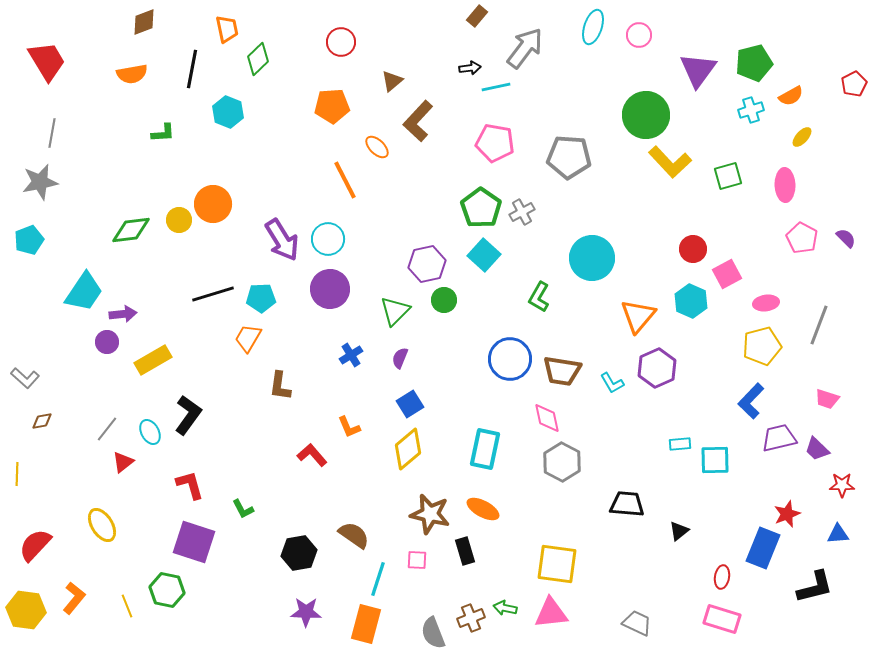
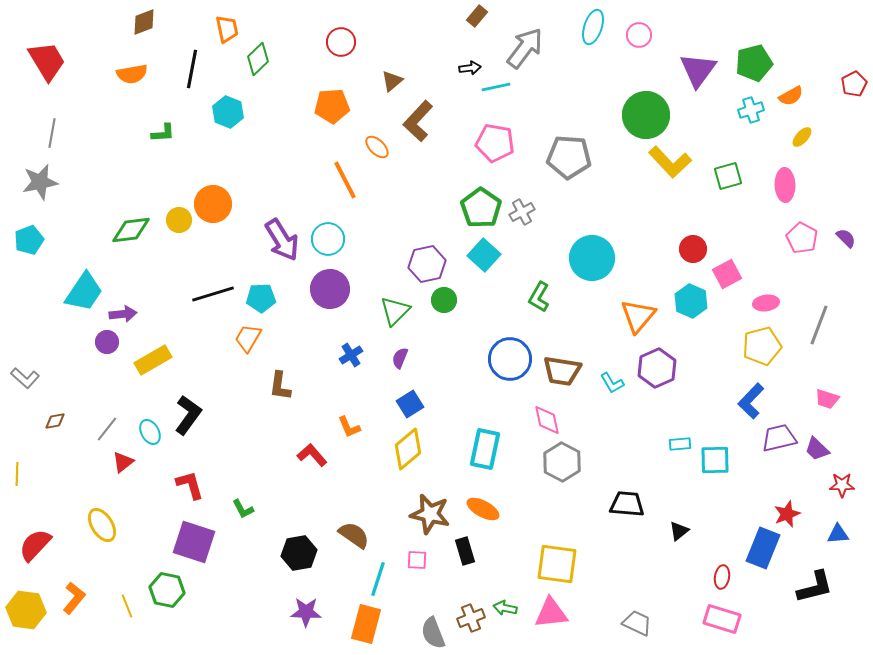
pink diamond at (547, 418): moved 2 px down
brown diamond at (42, 421): moved 13 px right
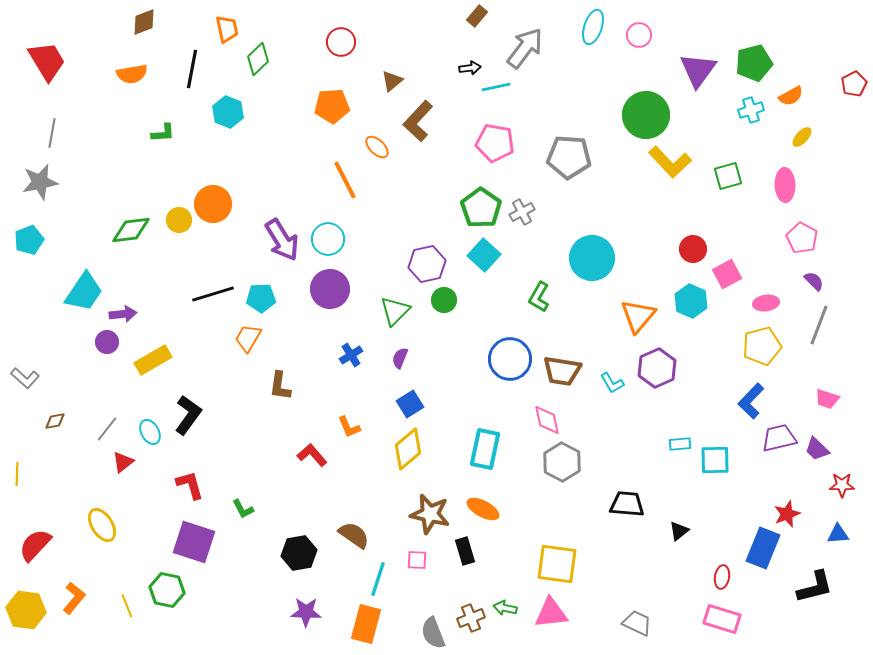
purple semicircle at (846, 238): moved 32 px left, 43 px down
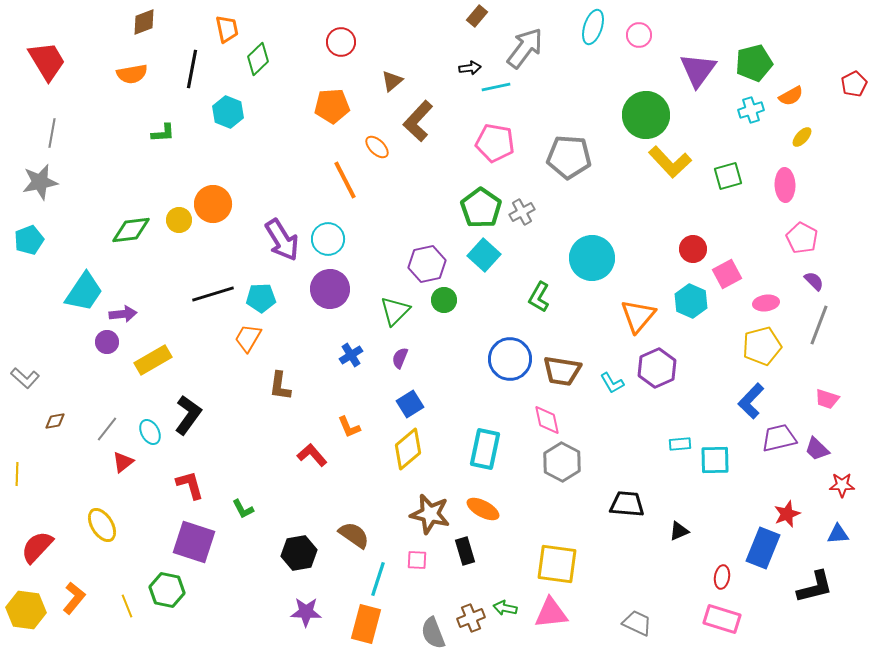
black triangle at (679, 531): rotated 15 degrees clockwise
red semicircle at (35, 545): moved 2 px right, 2 px down
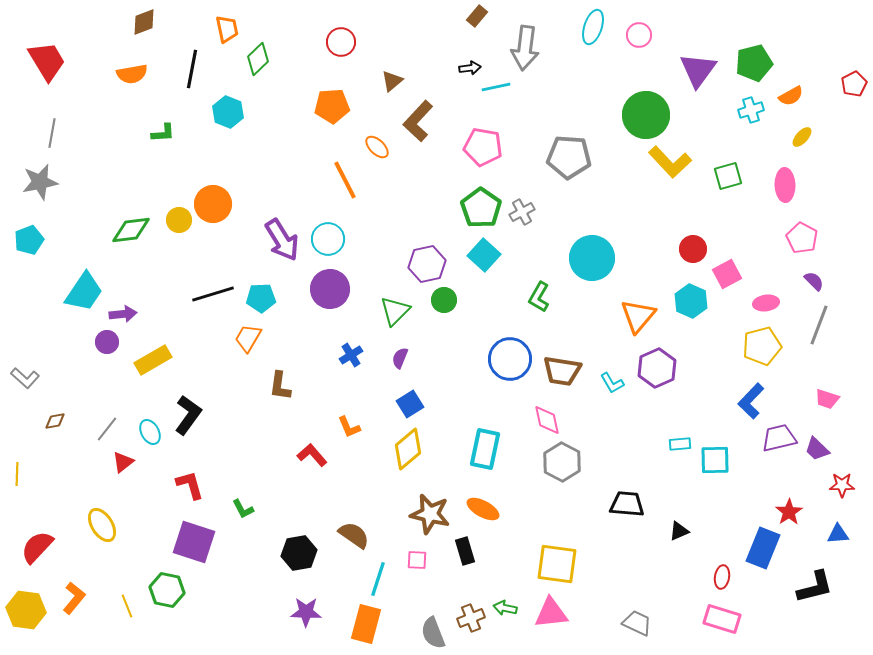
gray arrow at (525, 48): rotated 150 degrees clockwise
pink pentagon at (495, 143): moved 12 px left, 4 px down
red star at (787, 514): moved 2 px right, 2 px up; rotated 12 degrees counterclockwise
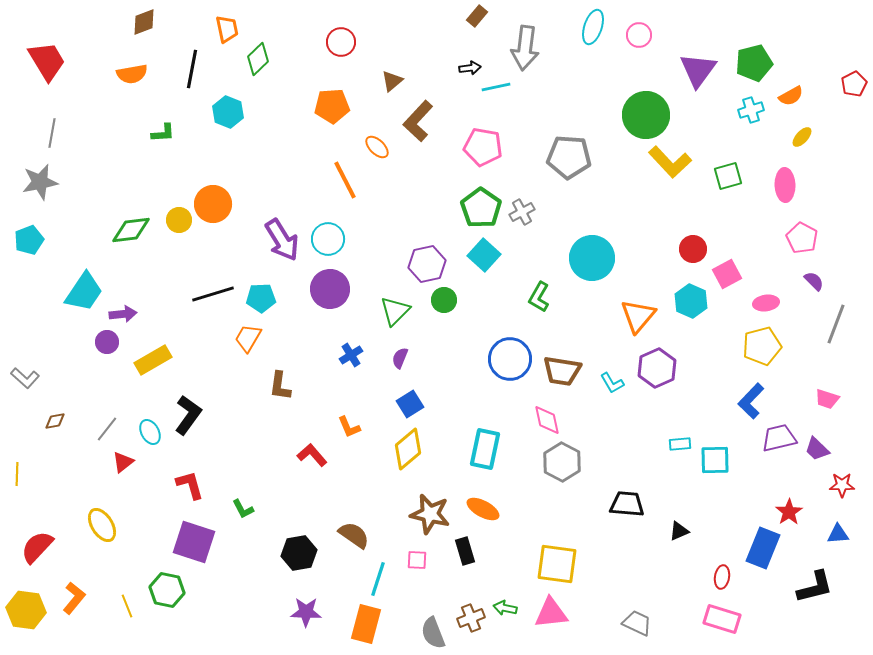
gray line at (819, 325): moved 17 px right, 1 px up
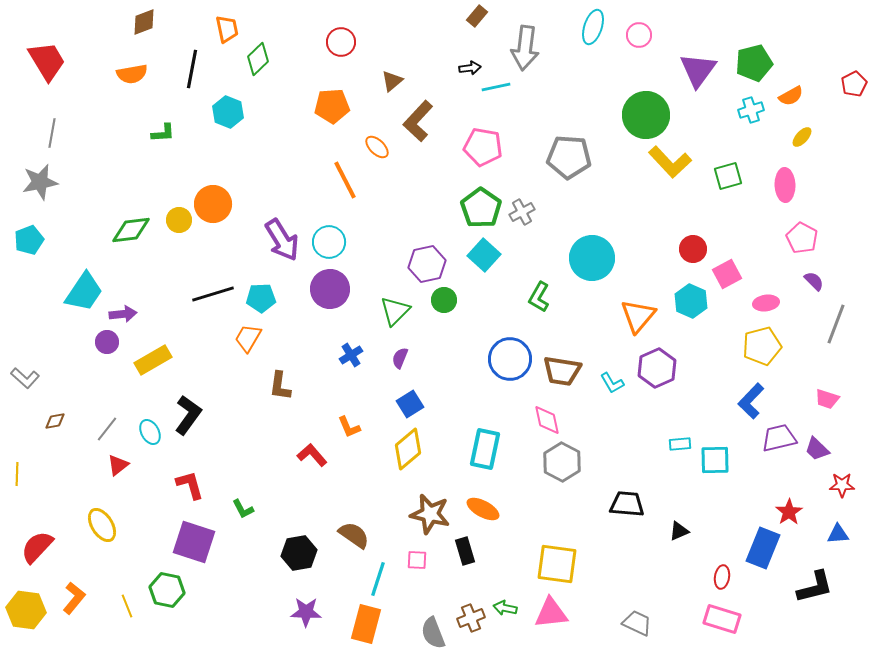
cyan circle at (328, 239): moved 1 px right, 3 px down
red triangle at (123, 462): moved 5 px left, 3 px down
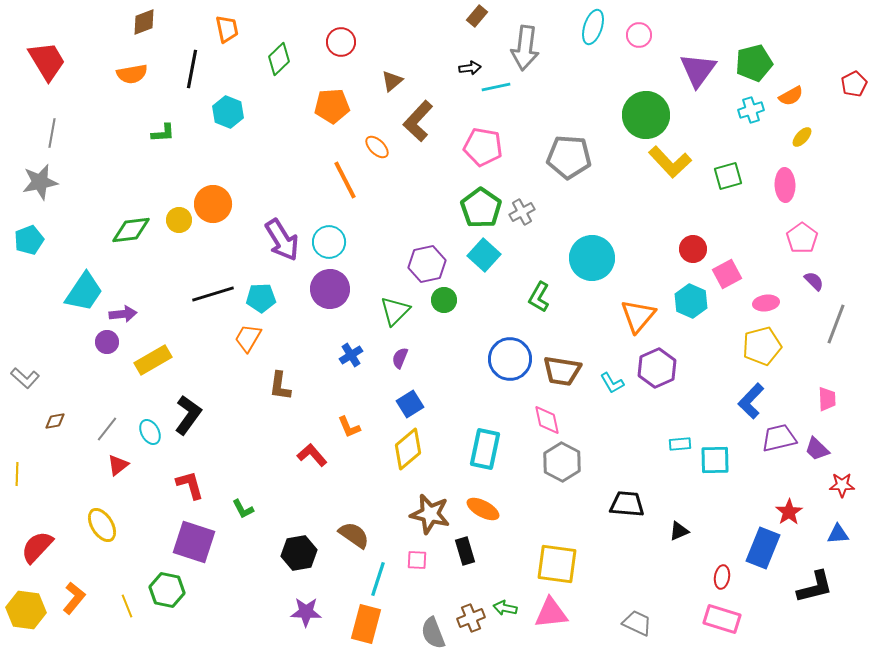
green diamond at (258, 59): moved 21 px right
pink pentagon at (802, 238): rotated 8 degrees clockwise
pink trapezoid at (827, 399): rotated 110 degrees counterclockwise
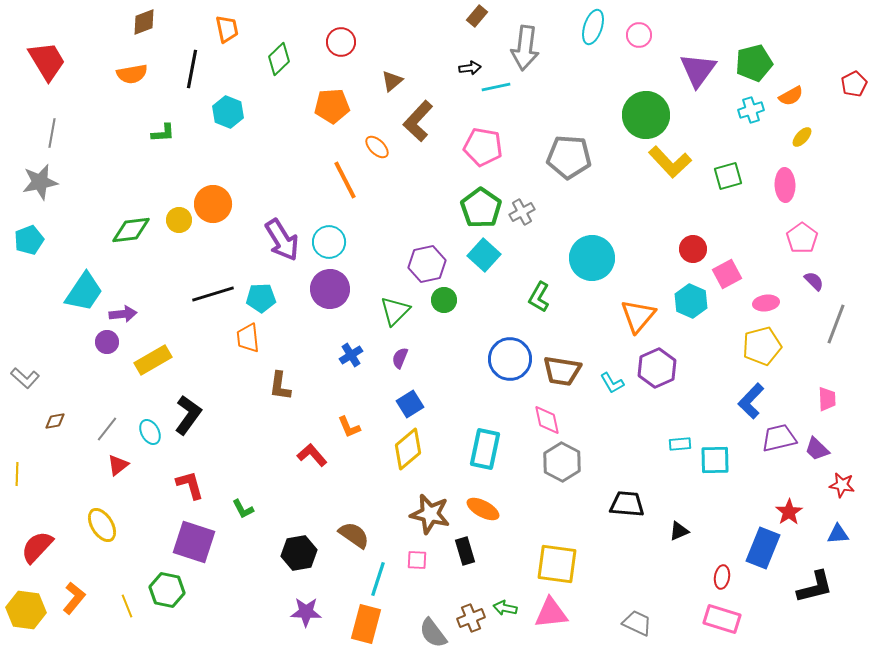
orange trapezoid at (248, 338): rotated 36 degrees counterclockwise
red star at (842, 485): rotated 10 degrees clockwise
gray semicircle at (433, 633): rotated 16 degrees counterclockwise
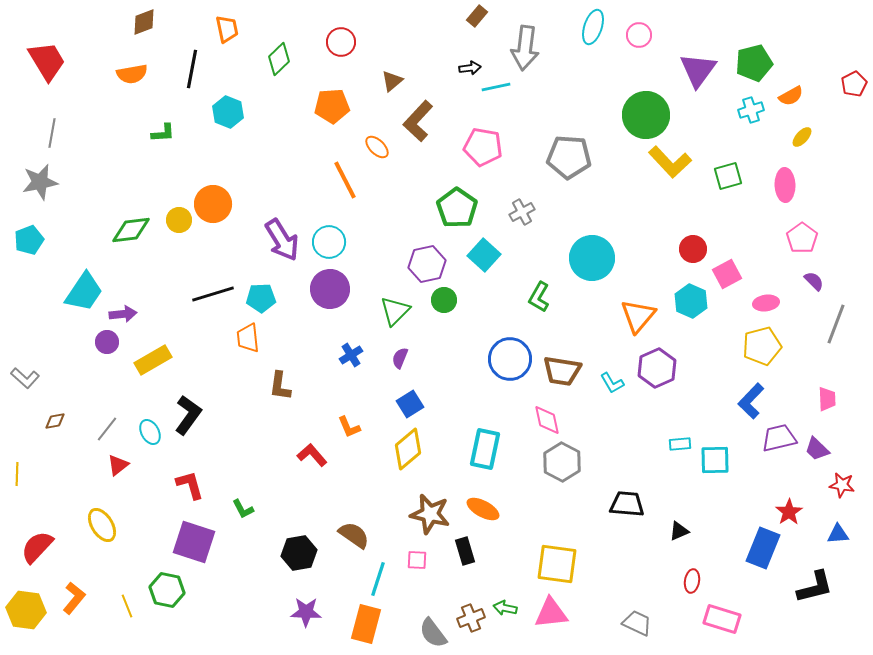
green pentagon at (481, 208): moved 24 px left
red ellipse at (722, 577): moved 30 px left, 4 px down
